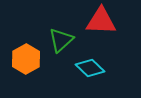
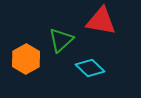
red triangle: rotated 8 degrees clockwise
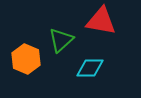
orange hexagon: rotated 8 degrees counterclockwise
cyan diamond: rotated 44 degrees counterclockwise
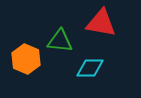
red triangle: moved 2 px down
green triangle: moved 1 px left, 1 px down; rotated 48 degrees clockwise
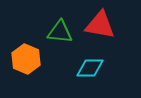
red triangle: moved 1 px left, 2 px down
green triangle: moved 9 px up
